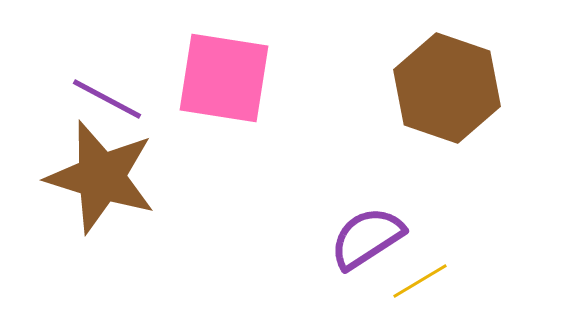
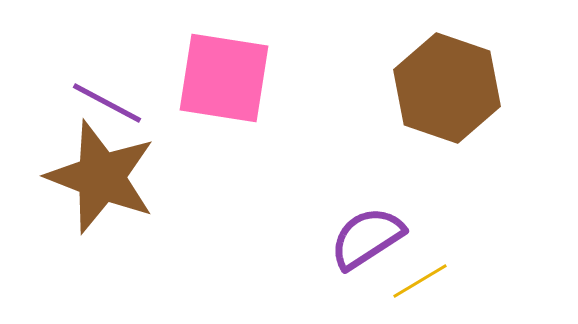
purple line: moved 4 px down
brown star: rotated 4 degrees clockwise
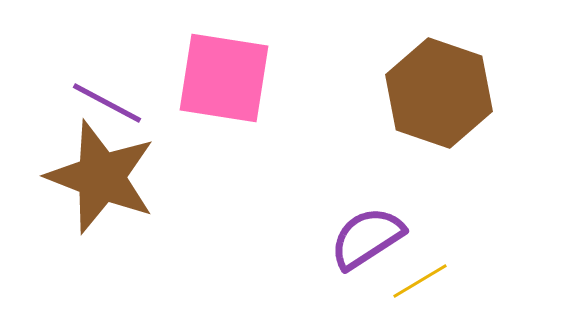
brown hexagon: moved 8 px left, 5 px down
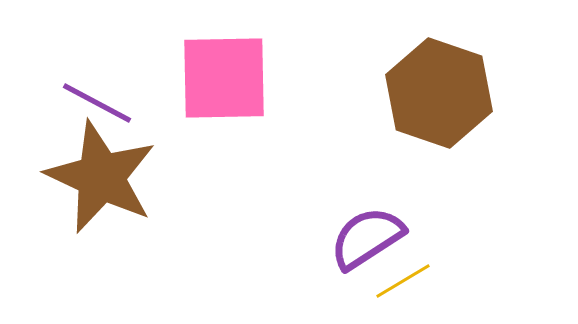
pink square: rotated 10 degrees counterclockwise
purple line: moved 10 px left
brown star: rotated 4 degrees clockwise
yellow line: moved 17 px left
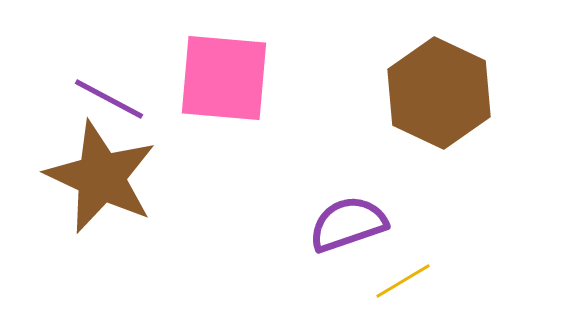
pink square: rotated 6 degrees clockwise
brown hexagon: rotated 6 degrees clockwise
purple line: moved 12 px right, 4 px up
purple semicircle: moved 19 px left, 14 px up; rotated 14 degrees clockwise
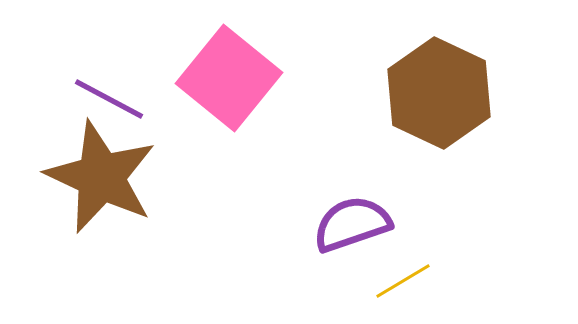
pink square: moved 5 px right; rotated 34 degrees clockwise
purple semicircle: moved 4 px right
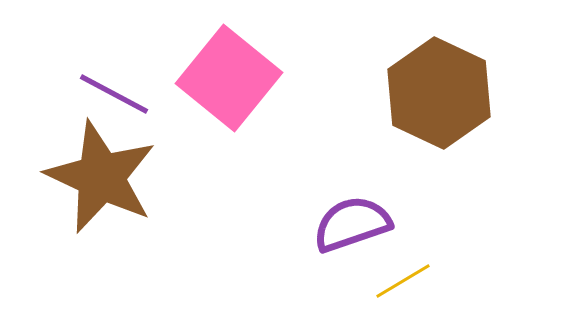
purple line: moved 5 px right, 5 px up
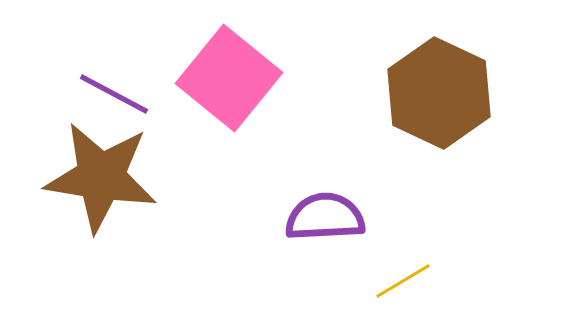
brown star: rotated 16 degrees counterclockwise
purple semicircle: moved 27 px left, 7 px up; rotated 16 degrees clockwise
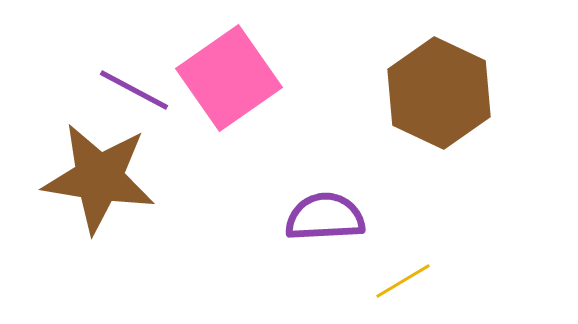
pink square: rotated 16 degrees clockwise
purple line: moved 20 px right, 4 px up
brown star: moved 2 px left, 1 px down
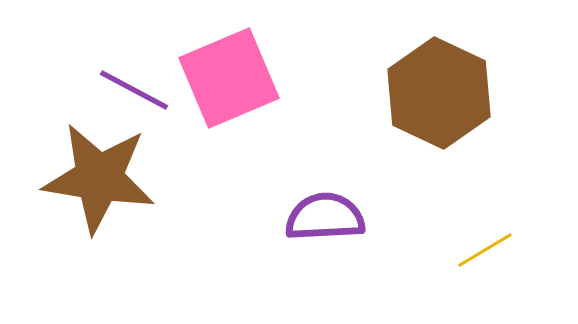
pink square: rotated 12 degrees clockwise
yellow line: moved 82 px right, 31 px up
